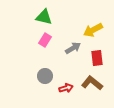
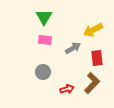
green triangle: rotated 48 degrees clockwise
pink rectangle: rotated 64 degrees clockwise
gray circle: moved 2 px left, 4 px up
brown L-shape: rotated 95 degrees clockwise
red arrow: moved 1 px right, 1 px down
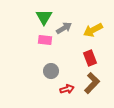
gray arrow: moved 9 px left, 20 px up
red rectangle: moved 7 px left; rotated 14 degrees counterclockwise
gray circle: moved 8 px right, 1 px up
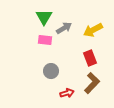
red arrow: moved 4 px down
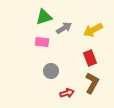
green triangle: rotated 42 degrees clockwise
pink rectangle: moved 3 px left, 2 px down
brown L-shape: rotated 15 degrees counterclockwise
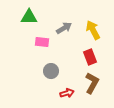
green triangle: moved 15 px left; rotated 18 degrees clockwise
yellow arrow: rotated 90 degrees clockwise
red rectangle: moved 1 px up
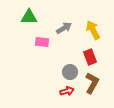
gray circle: moved 19 px right, 1 px down
red arrow: moved 2 px up
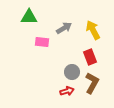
gray circle: moved 2 px right
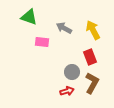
green triangle: rotated 18 degrees clockwise
gray arrow: rotated 119 degrees counterclockwise
